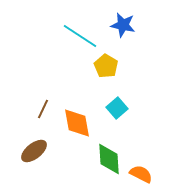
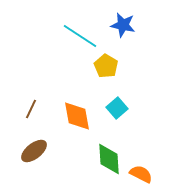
brown line: moved 12 px left
orange diamond: moved 7 px up
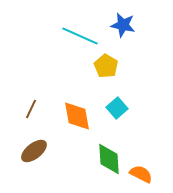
cyan line: rotated 9 degrees counterclockwise
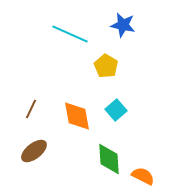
cyan line: moved 10 px left, 2 px up
cyan square: moved 1 px left, 2 px down
orange semicircle: moved 2 px right, 2 px down
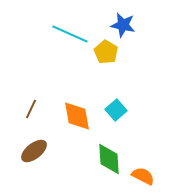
yellow pentagon: moved 14 px up
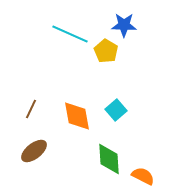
blue star: moved 1 px right; rotated 10 degrees counterclockwise
yellow pentagon: moved 1 px up
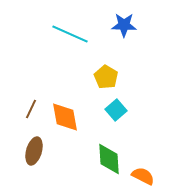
yellow pentagon: moved 26 px down
orange diamond: moved 12 px left, 1 px down
brown ellipse: rotated 36 degrees counterclockwise
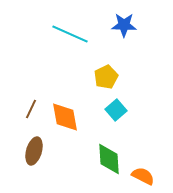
yellow pentagon: rotated 15 degrees clockwise
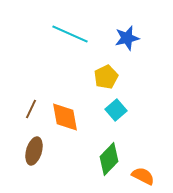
blue star: moved 3 px right, 13 px down; rotated 15 degrees counterclockwise
green diamond: rotated 48 degrees clockwise
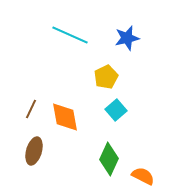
cyan line: moved 1 px down
green diamond: rotated 20 degrees counterclockwise
